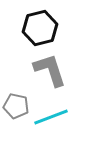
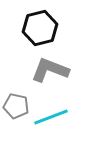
gray L-shape: rotated 51 degrees counterclockwise
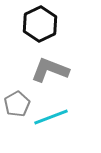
black hexagon: moved 4 px up; rotated 12 degrees counterclockwise
gray pentagon: moved 1 px right, 2 px up; rotated 30 degrees clockwise
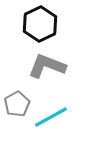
gray L-shape: moved 3 px left, 4 px up
cyan line: rotated 8 degrees counterclockwise
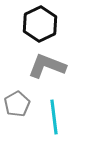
cyan line: moved 3 px right; rotated 68 degrees counterclockwise
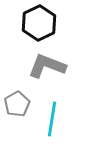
black hexagon: moved 1 px left, 1 px up
cyan line: moved 2 px left, 2 px down; rotated 16 degrees clockwise
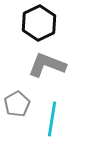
gray L-shape: moved 1 px up
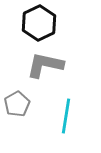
gray L-shape: moved 2 px left; rotated 9 degrees counterclockwise
cyan line: moved 14 px right, 3 px up
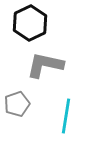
black hexagon: moved 9 px left
gray pentagon: rotated 10 degrees clockwise
